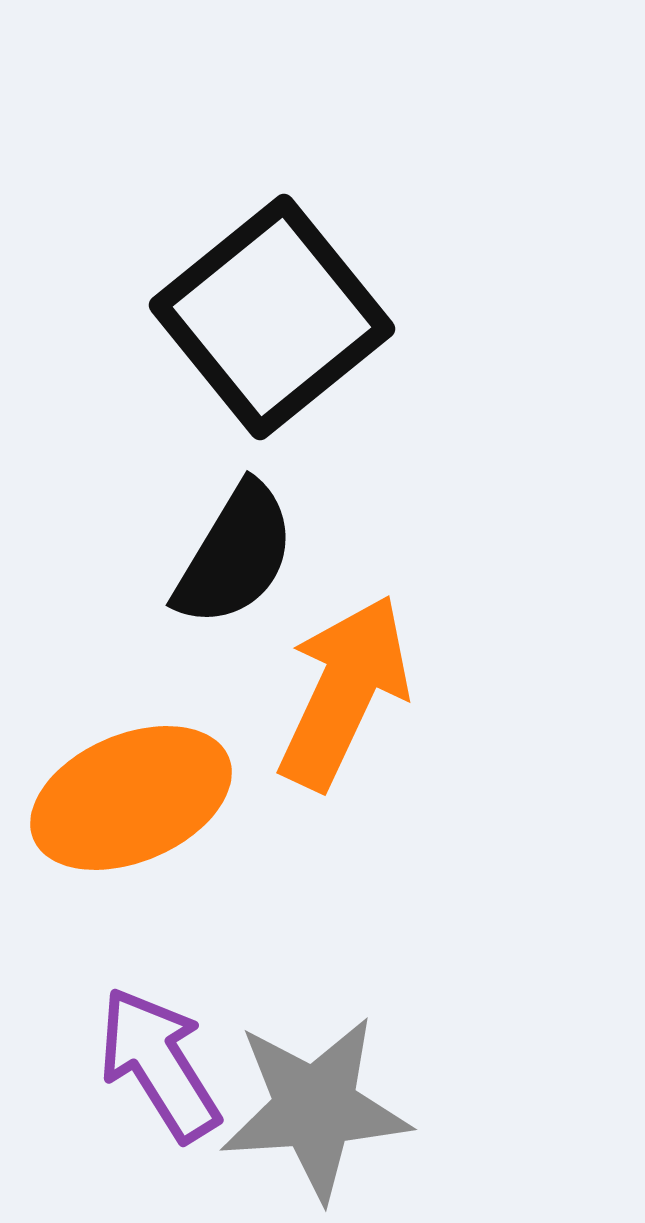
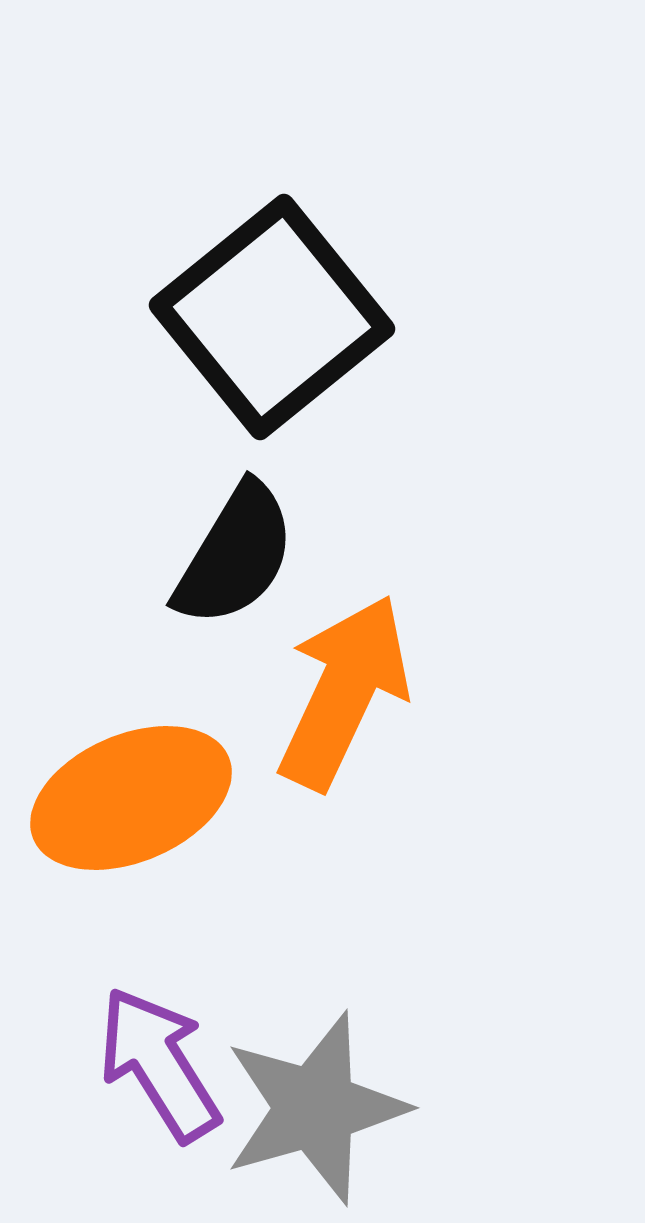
gray star: rotated 12 degrees counterclockwise
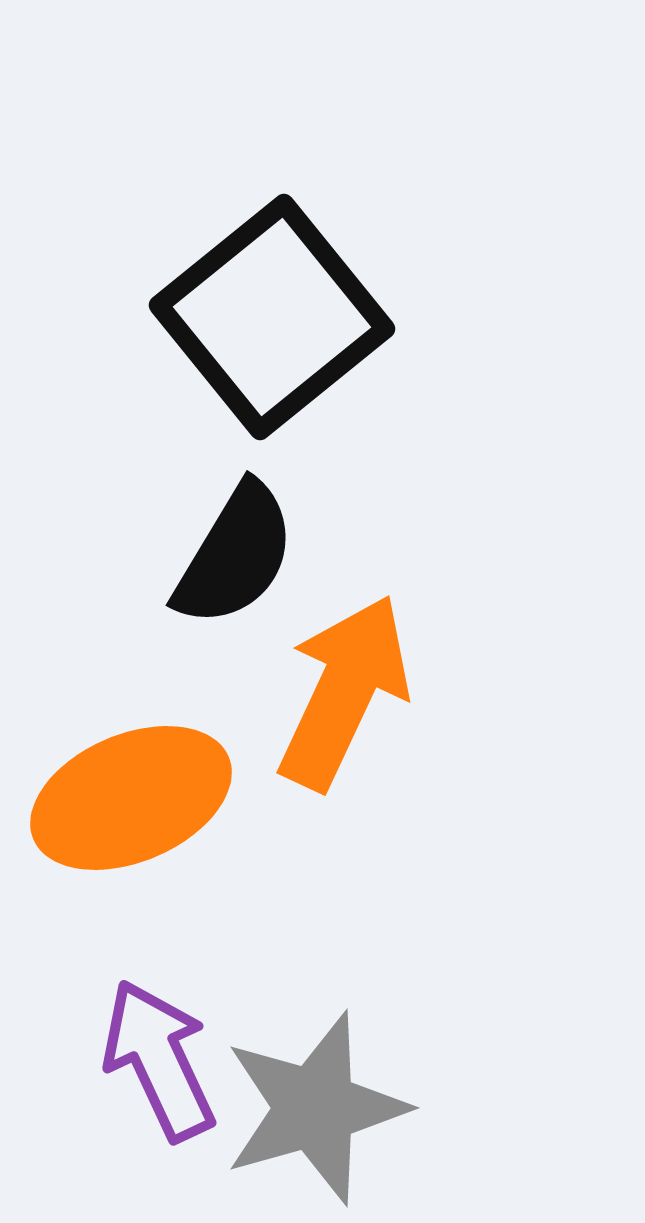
purple arrow: moved 4 px up; rotated 7 degrees clockwise
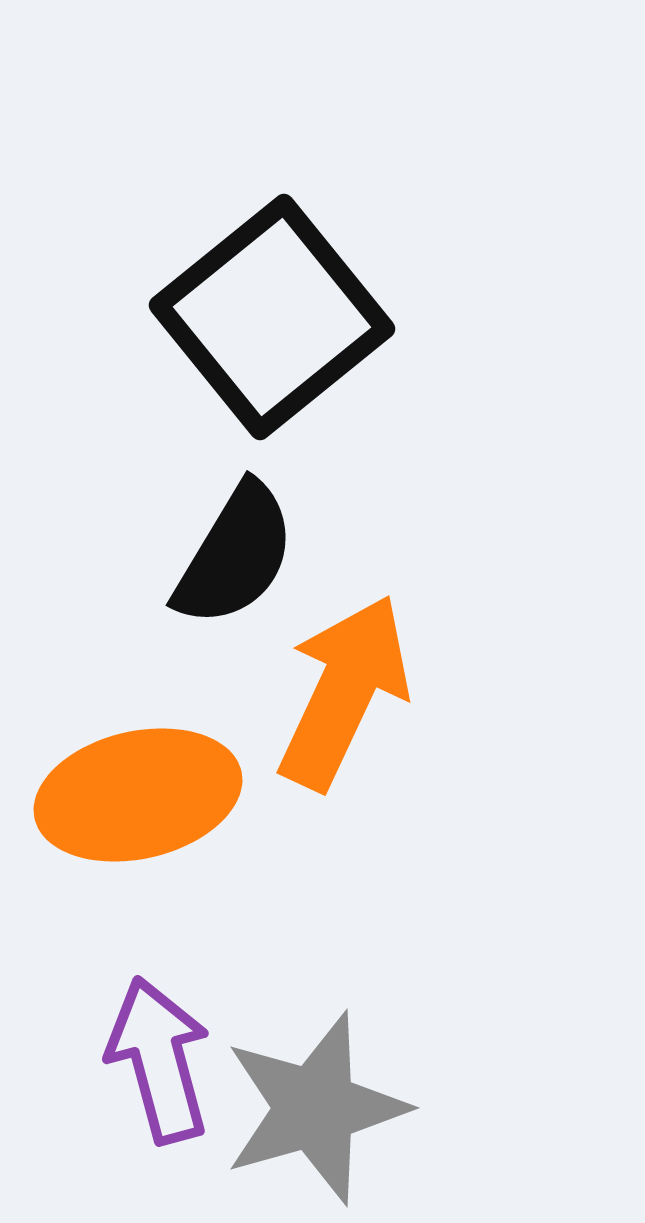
orange ellipse: moved 7 px right, 3 px up; rotated 10 degrees clockwise
purple arrow: rotated 10 degrees clockwise
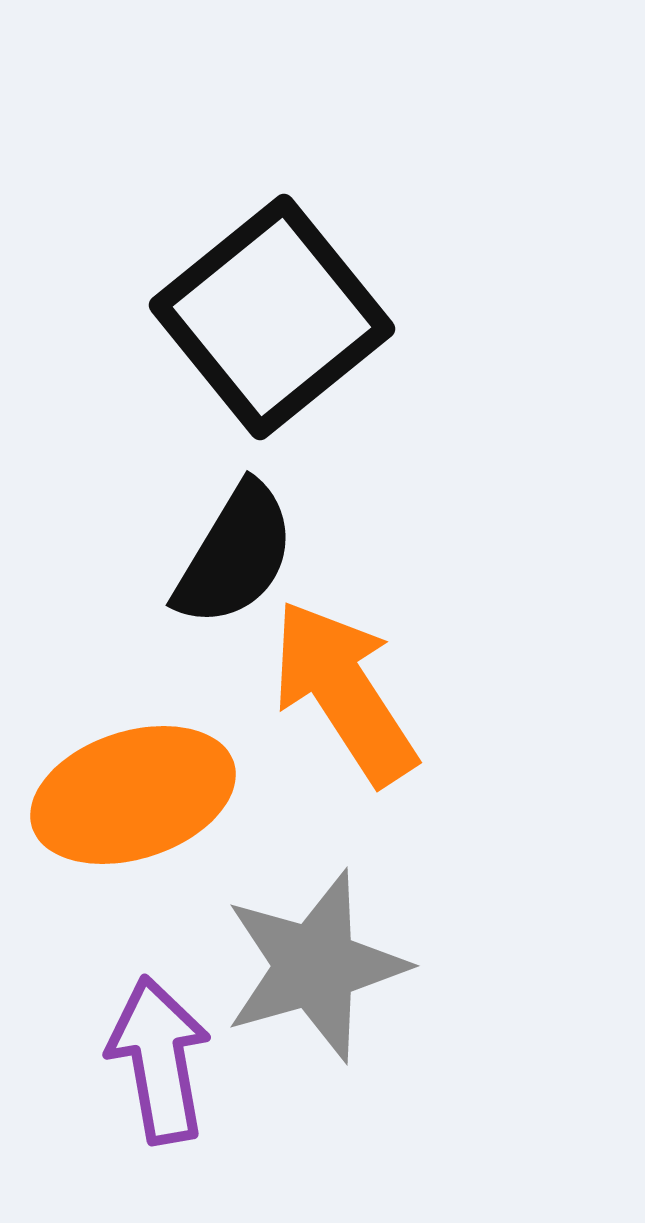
orange arrow: rotated 58 degrees counterclockwise
orange ellipse: moved 5 px left; rotated 5 degrees counterclockwise
purple arrow: rotated 5 degrees clockwise
gray star: moved 142 px up
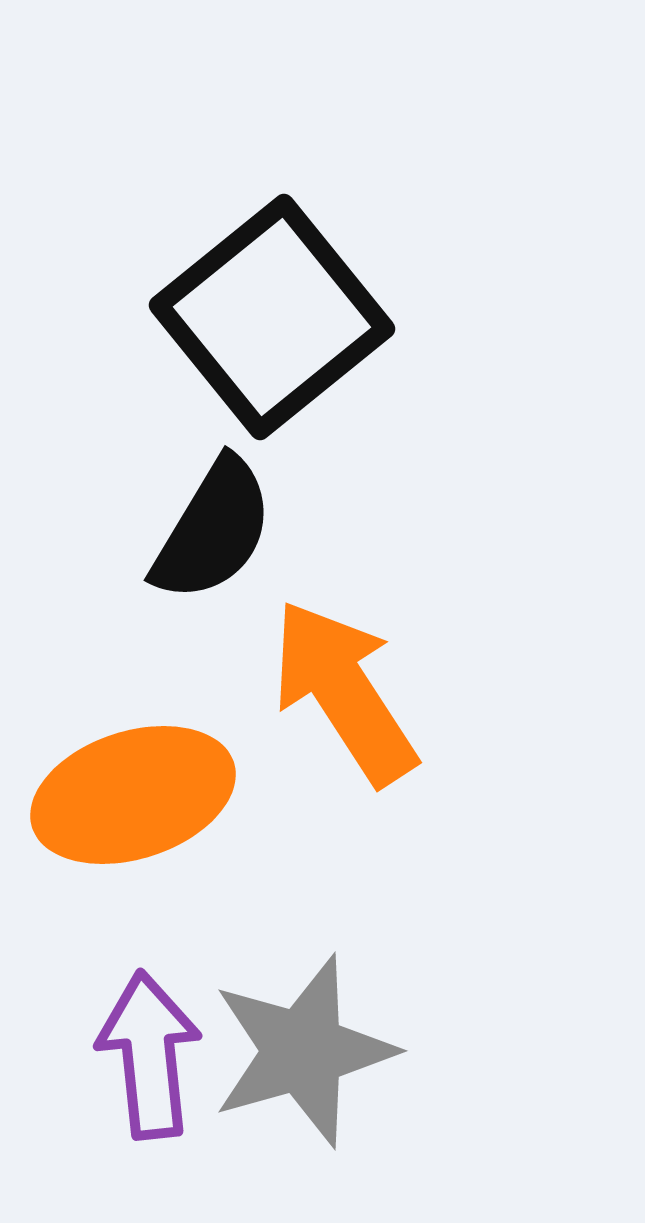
black semicircle: moved 22 px left, 25 px up
gray star: moved 12 px left, 85 px down
purple arrow: moved 10 px left, 5 px up; rotated 4 degrees clockwise
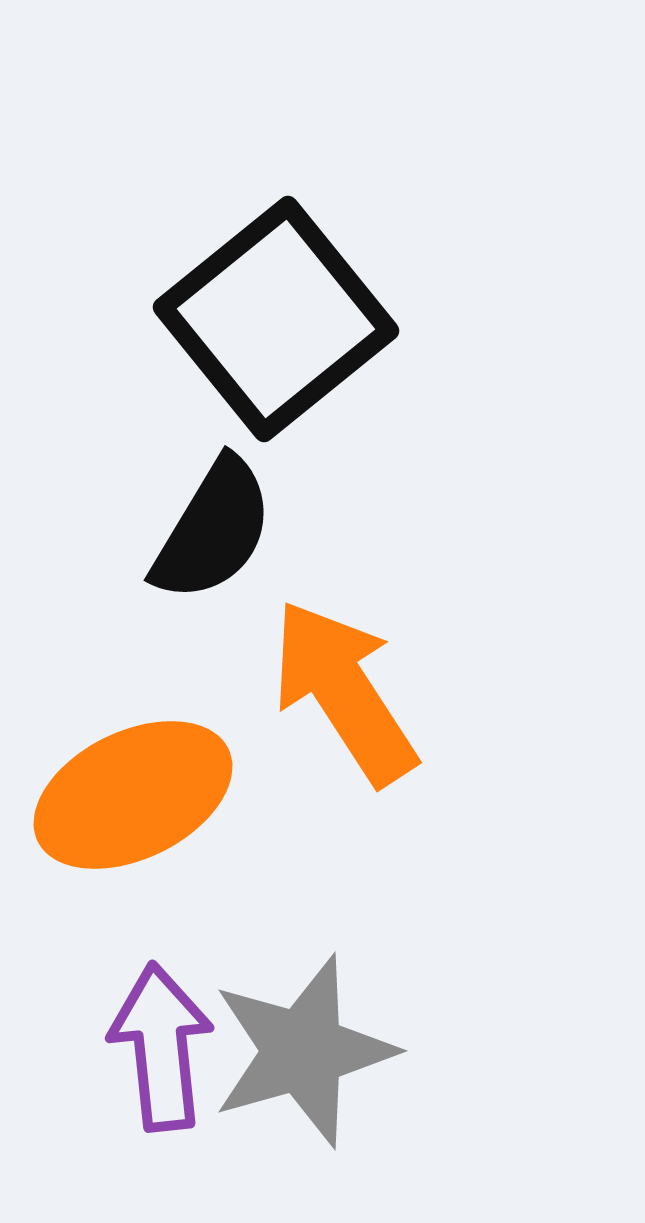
black square: moved 4 px right, 2 px down
orange ellipse: rotated 8 degrees counterclockwise
purple arrow: moved 12 px right, 8 px up
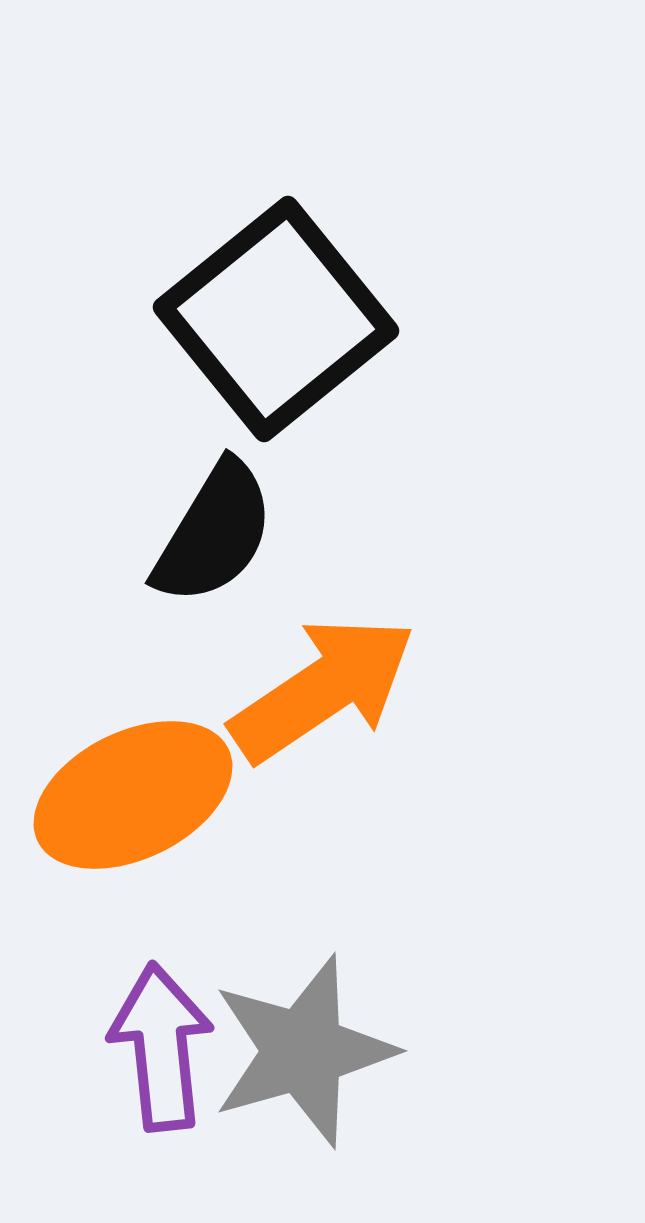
black semicircle: moved 1 px right, 3 px down
orange arrow: moved 21 px left, 3 px up; rotated 89 degrees clockwise
